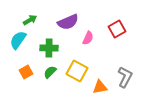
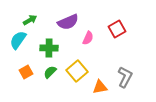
yellow square: rotated 20 degrees clockwise
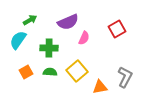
pink semicircle: moved 4 px left
green semicircle: rotated 48 degrees clockwise
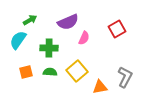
orange square: rotated 16 degrees clockwise
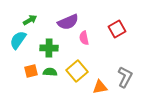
pink semicircle: rotated 144 degrees clockwise
orange square: moved 5 px right, 1 px up
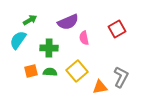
gray L-shape: moved 4 px left
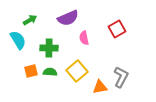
purple semicircle: moved 4 px up
cyan semicircle: rotated 114 degrees clockwise
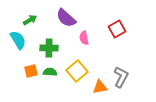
purple semicircle: moved 2 px left; rotated 65 degrees clockwise
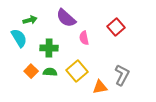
green arrow: rotated 16 degrees clockwise
red square: moved 1 px left, 2 px up; rotated 12 degrees counterclockwise
cyan semicircle: moved 1 px right, 2 px up
orange square: rotated 32 degrees counterclockwise
gray L-shape: moved 1 px right, 2 px up
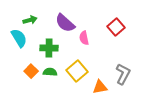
purple semicircle: moved 1 px left, 5 px down
gray L-shape: moved 1 px right, 1 px up
